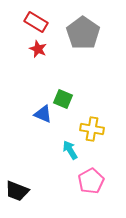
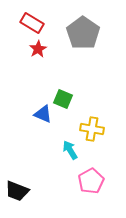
red rectangle: moved 4 px left, 1 px down
red star: rotated 18 degrees clockwise
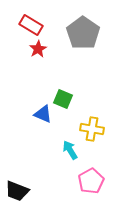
red rectangle: moved 1 px left, 2 px down
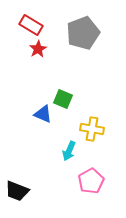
gray pentagon: rotated 16 degrees clockwise
cyan arrow: moved 1 px left, 1 px down; rotated 126 degrees counterclockwise
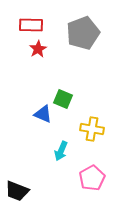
red rectangle: rotated 30 degrees counterclockwise
cyan arrow: moved 8 px left
pink pentagon: moved 1 px right, 3 px up
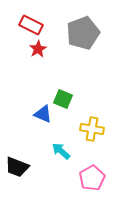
red rectangle: rotated 25 degrees clockwise
cyan arrow: rotated 108 degrees clockwise
black trapezoid: moved 24 px up
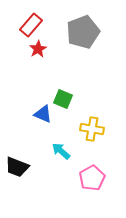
red rectangle: rotated 75 degrees counterclockwise
gray pentagon: moved 1 px up
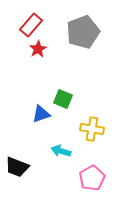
blue triangle: moved 2 px left; rotated 42 degrees counterclockwise
cyan arrow: rotated 24 degrees counterclockwise
